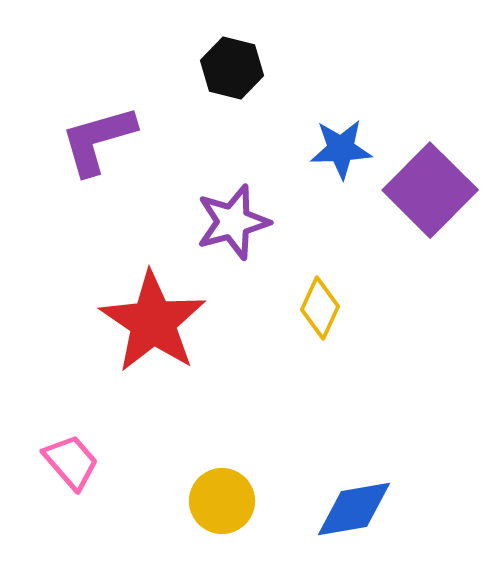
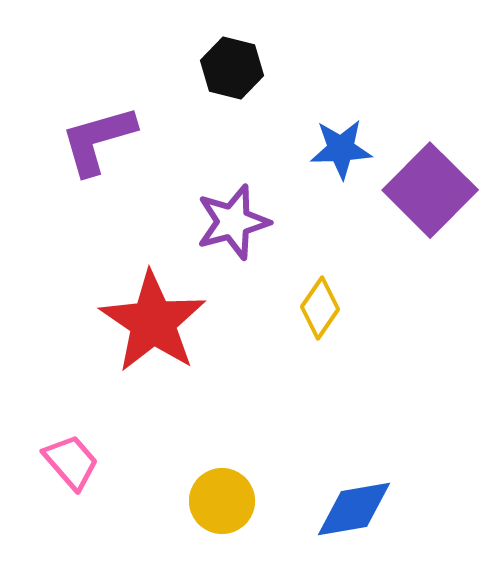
yellow diamond: rotated 10 degrees clockwise
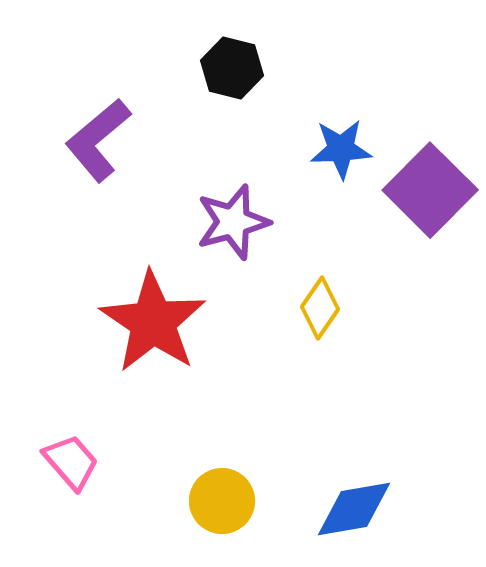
purple L-shape: rotated 24 degrees counterclockwise
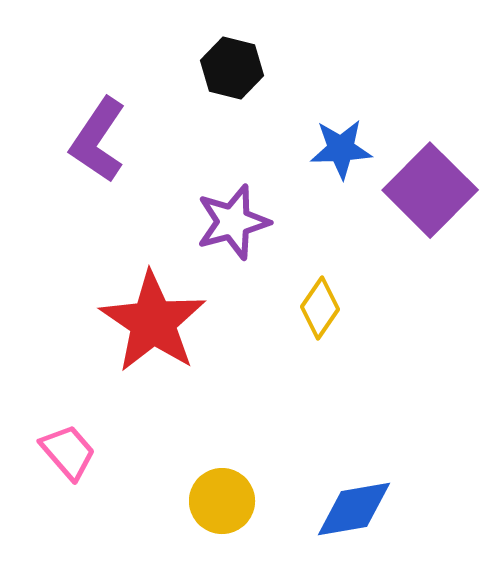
purple L-shape: rotated 16 degrees counterclockwise
pink trapezoid: moved 3 px left, 10 px up
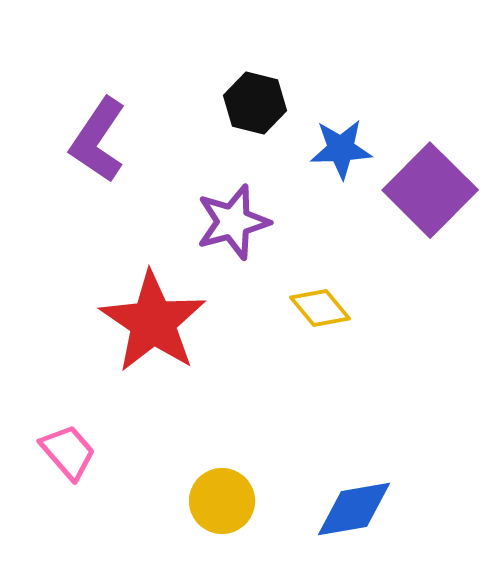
black hexagon: moved 23 px right, 35 px down
yellow diamond: rotated 74 degrees counterclockwise
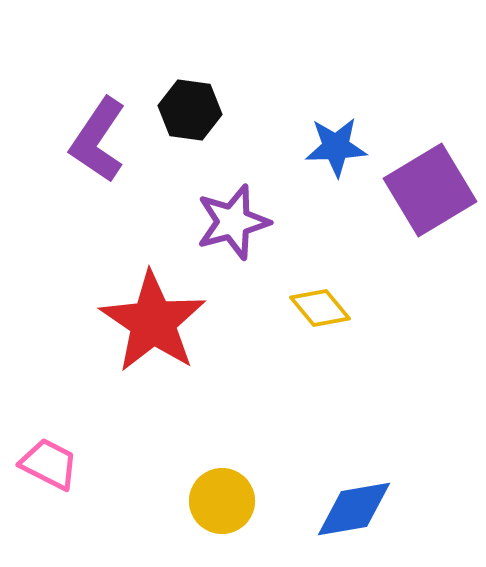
black hexagon: moved 65 px left, 7 px down; rotated 6 degrees counterclockwise
blue star: moved 5 px left, 2 px up
purple square: rotated 14 degrees clockwise
pink trapezoid: moved 19 px left, 12 px down; rotated 22 degrees counterclockwise
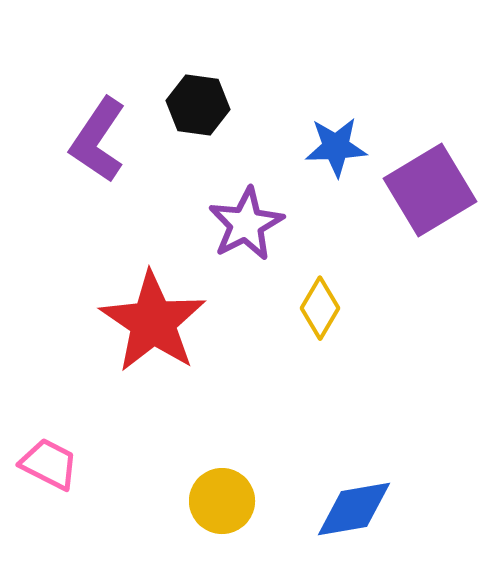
black hexagon: moved 8 px right, 5 px up
purple star: moved 13 px right, 2 px down; rotated 12 degrees counterclockwise
yellow diamond: rotated 70 degrees clockwise
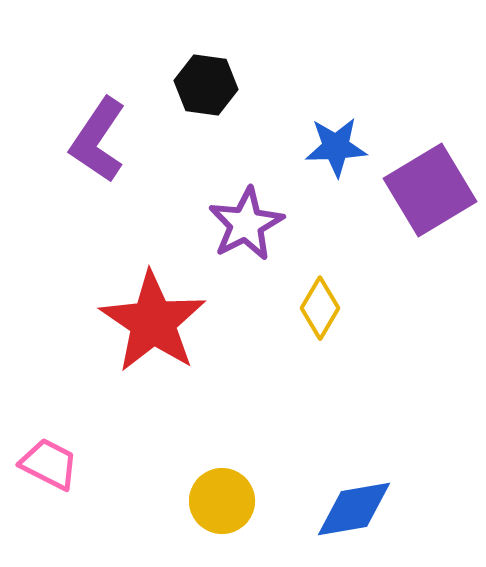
black hexagon: moved 8 px right, 20 px up
